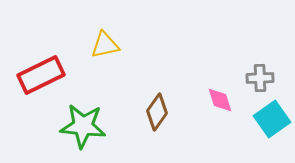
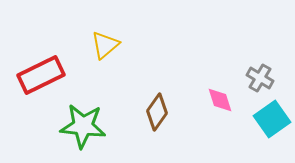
yellow triangle: rotated 28 degrees counterclockwise
gray cross: rotated 32 degrees clockwise
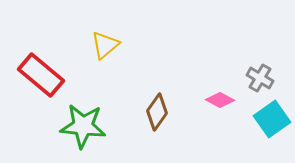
red rectangle: rotated 66 degrees clockwise
pink diamond: rotated 44 degrees counterclockwise
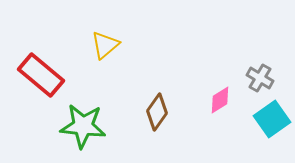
pink diamond: rotated 60 degrees counterclockwise
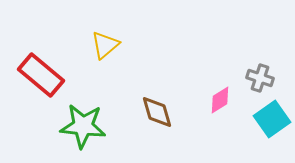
gray cross: rotated 12 degrees counterclockwise
brown diamond: rotated 51 degrees counterclockwise
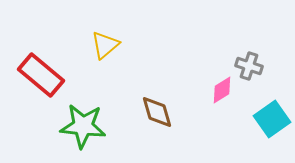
gray cross: moved 11 px left, 12 px up
pink diamond: moved 2 px right, 10 px up
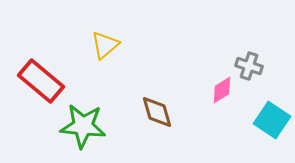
red rectangle: moved 6 px down
cyan square: moved 1 px down; rotated 21 degrees counterclockwise
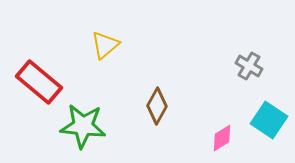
gray cross: rotated 12 degrees clockwise
red rectangle: moved 2 px left, 1 px down
pink diamond: moved 48 px down
brown diamond: moved 6 px up; rotated 45 degrees clockwise
cyan square: moved 3 px left
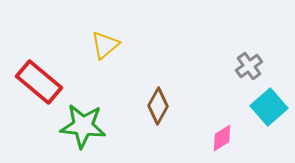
gray cross: rotated 24 degrees clockwise
brown diamond: moved 1 px right
cyan square: moved 13 px up; rotated 15 degrees clockwise
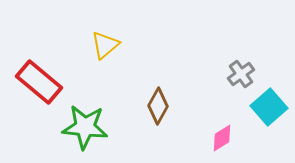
gray cross: moved 8 px left, 8 px down
green star: moved 2 px right, 1 px down
